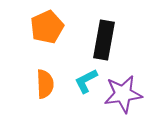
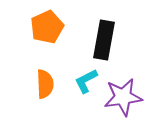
purple star: moved 3 px down
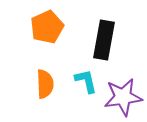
cyan L-shape: rotated 104 degrees clockwise
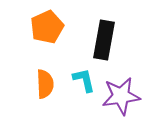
cyan L-shape: moved 2 px left, 1 px up
purple star: moved 2 px left, 1 px up
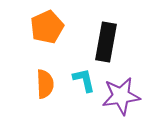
black rectangle: moved 2 px right, 2 px down
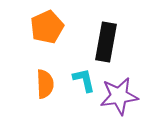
purple star: moved 2 px left
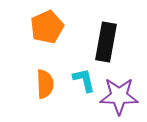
purple star: rotated 9 degrees clockwise
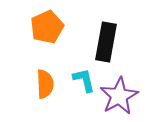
purple star: rotated 30 degrees counterclockwise
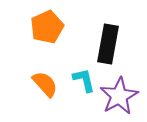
black rectangle: moved 2 px right, 2 px down
orange semicircle: rotated 40 degrees counterclockwise
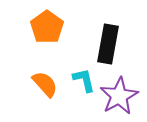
orange pentagon: rotated 12 degrees counterclockwise
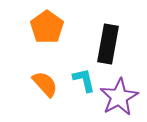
purple star: moved 1 px down
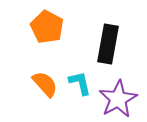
orange pentagon: rotated 8 degrees counterclockwise
cyan L-shape: moved 4 px left, 3 px down
purple star: moved 1 px left, 2 px down
